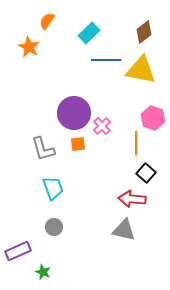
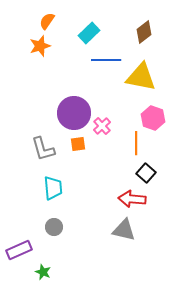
orange star: moved 11 px right, 1 px up; rotated 25 degrees clockwise
yellow triangle: moved 7 px down
cyan trapezoid: rotated 15 degrees clockwise
purple rectangle: moved 1 px right, 1 px up
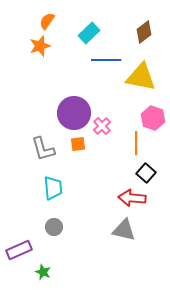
red arrow: moved 1 px up
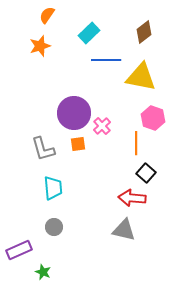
orange semicircle: moved 6 px up
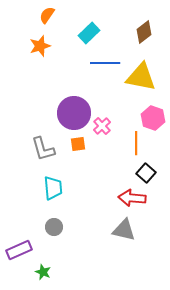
blue line: moved 1 px left, 3 px down
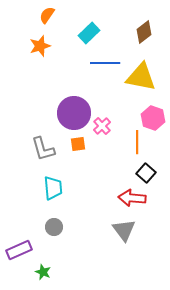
orange line: moved 1 px right, 1 px up
gray triangle: rotated 40 degrees clockwise
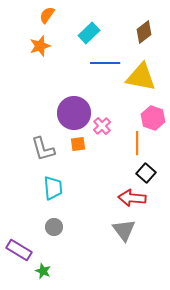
orange line: moved 1 px down
purple rectangle: rotated 55 degrees clockwise
green star: moved 1 px up
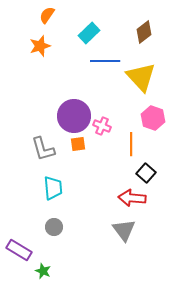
blue line: moved 2 px up
yellow triangle: rotated 36 degrees clockwise
purple circle: moved 3 px down
pink cross: rotated 24 degrees counterclockwise
orange line: moved 6 px left, 1 px down
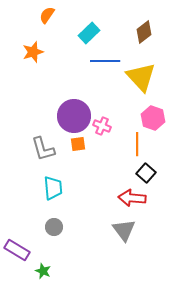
orange star: moved 7 px left, 6 px down
orange line: moved 6 px right
purple rectangle: moved 2 px left
